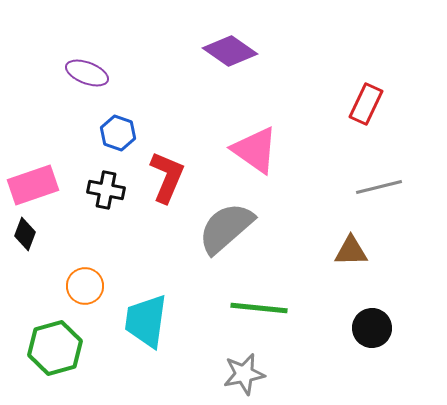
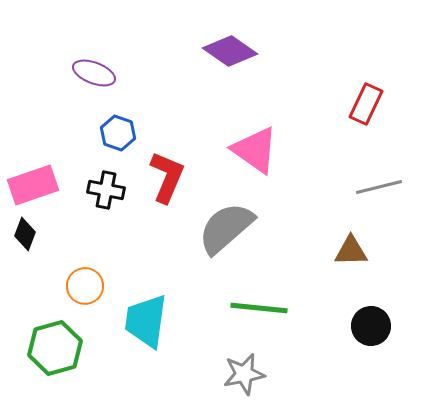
purple ellipse: moved 7 px right
black circle: moved 1 px left, 2 px up
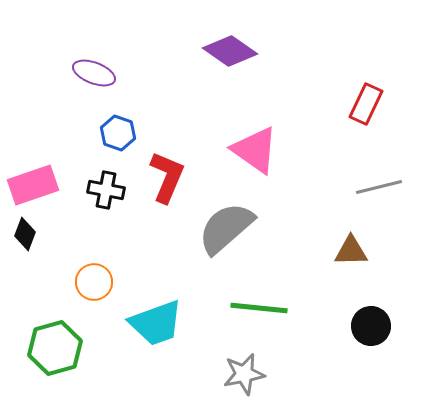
orange circle: moved 9 px right, 4 px up
cyan trapezoid: moved 10 px right, 2 px down; rotated 118 degrees counterclockwise
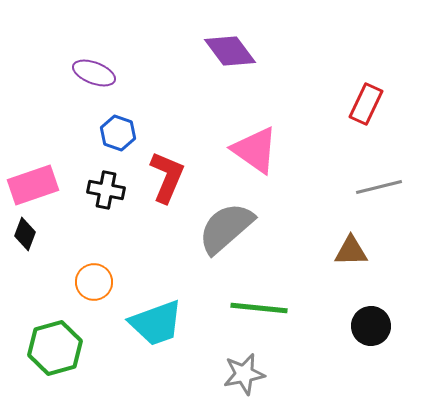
purple diamond: rotated 18 degrees clockwise
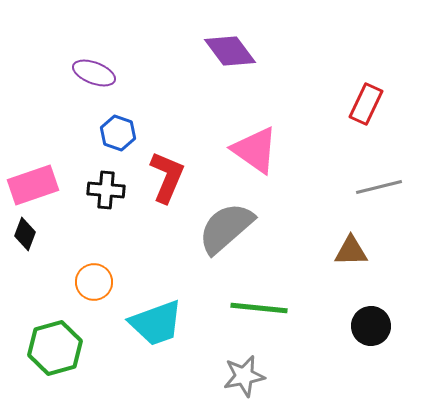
black cross: rotated 6 degrees counterclockwise
gray star: moved 2 px down
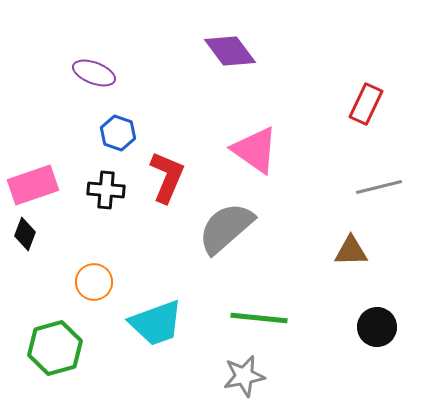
green line: moved 10 px down
black circle: moved 6 px right, 1 px down
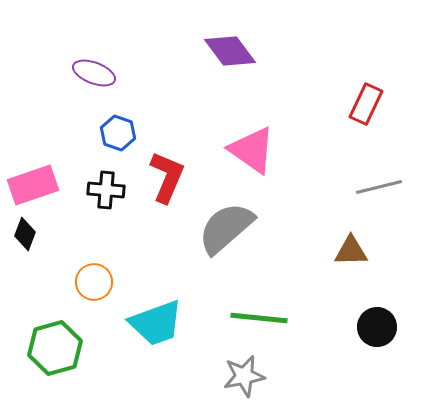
pink triangle: moved 3 px left
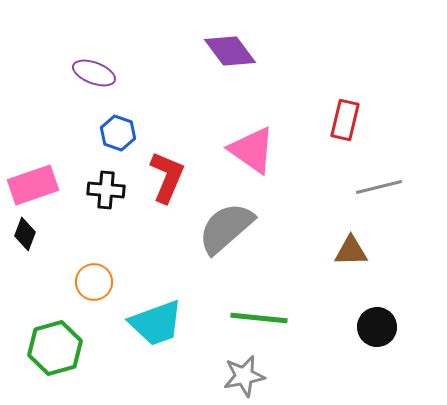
red rectangle: moved 21 px left, 16 px down; rotated 12 degrees counterclockwise
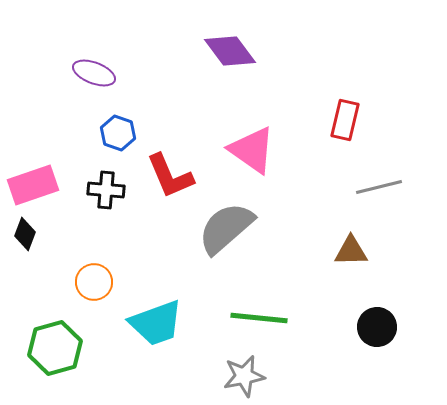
red L-shape: moved 3 px right, 1 px up; rotated 134 degrees clockwise
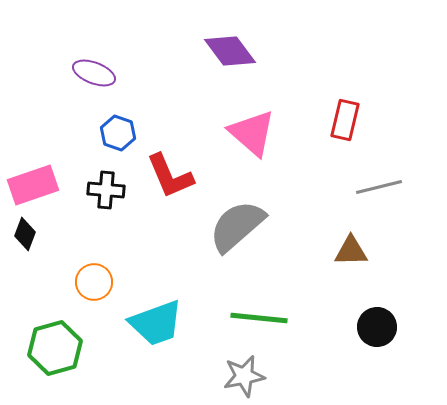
pink triangle: moved 17 px up; rotated 6 degrees clockwise
gray semicircle: moved 11 px right, 2 px up
